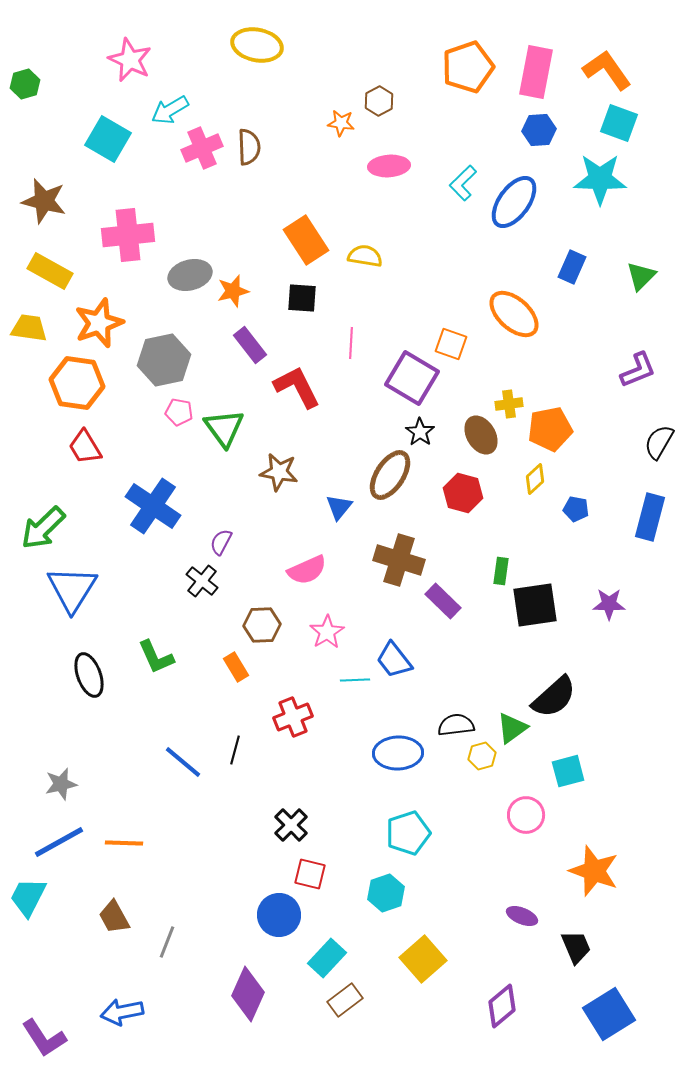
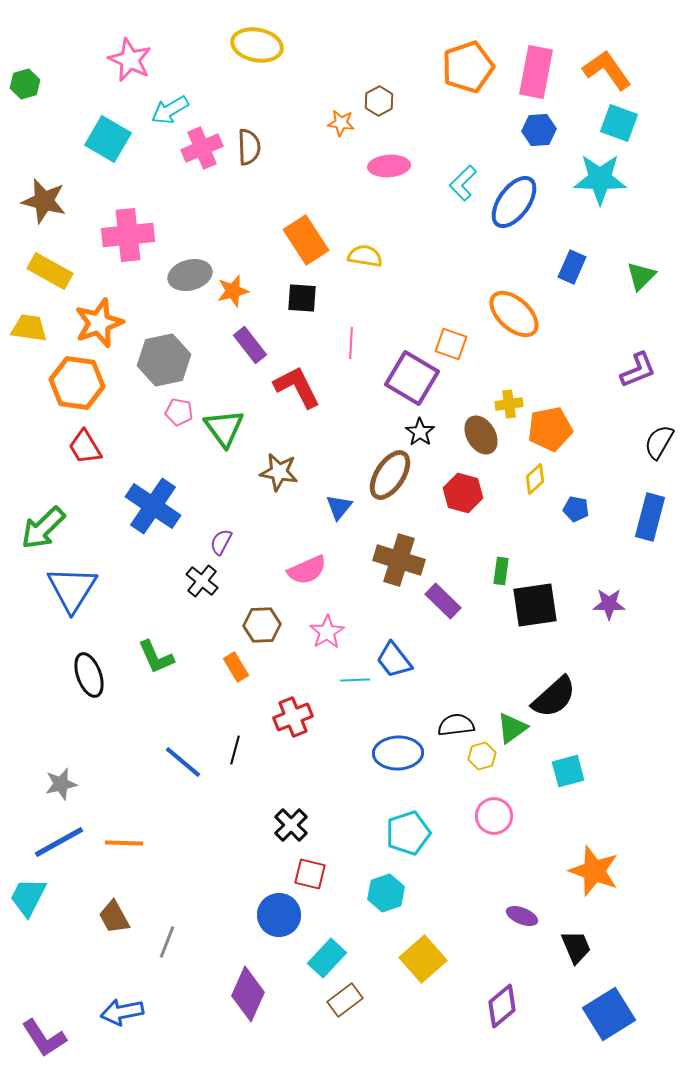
pink circle at (526, 815): moved 32 px left, 1 px down
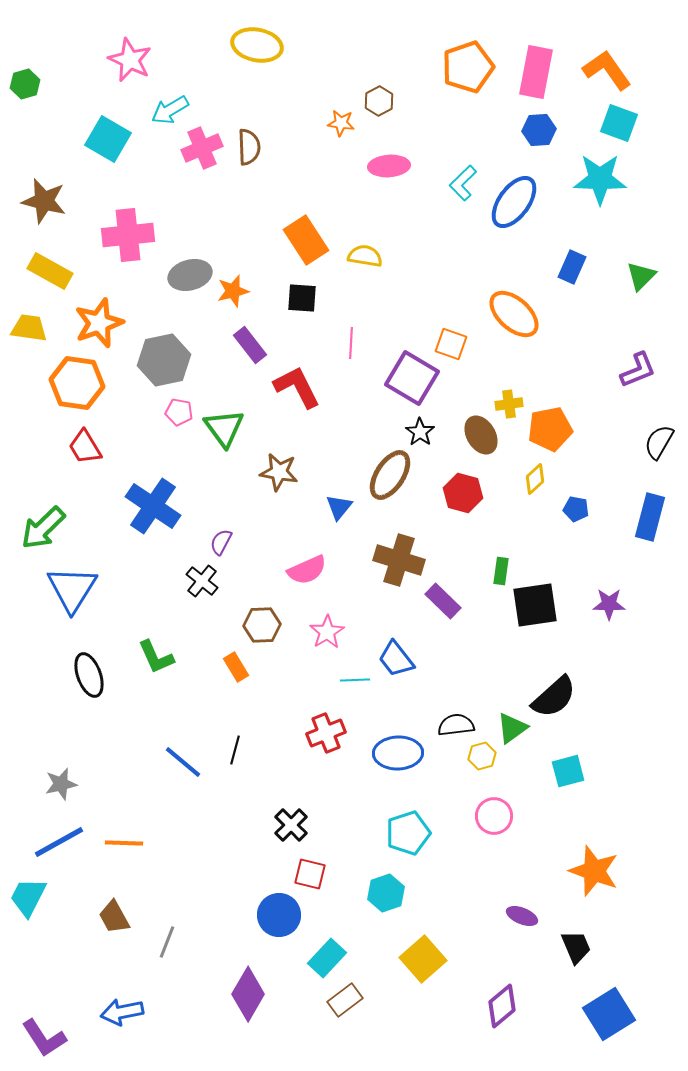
blue trapezoid at (394, 660): moved 2 px right, 1 px up
red cross at (293, 717): moved 33 px right, 16 px down
purple diamond at (248, 994): rotated 6 degrees clockwise
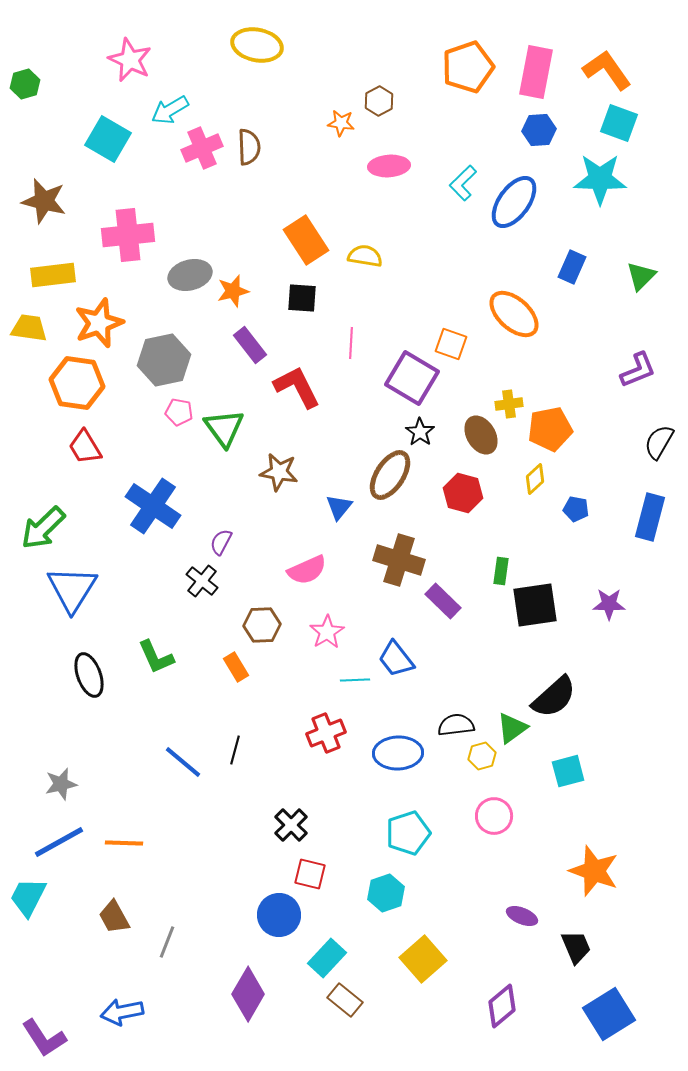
yellow rectangle at (50, 271): moved 3 px right, 4 px down; rotated 36 degrees counterclockwise
brown rectangle at (345, 1000): rotated 76 degrees clockwise
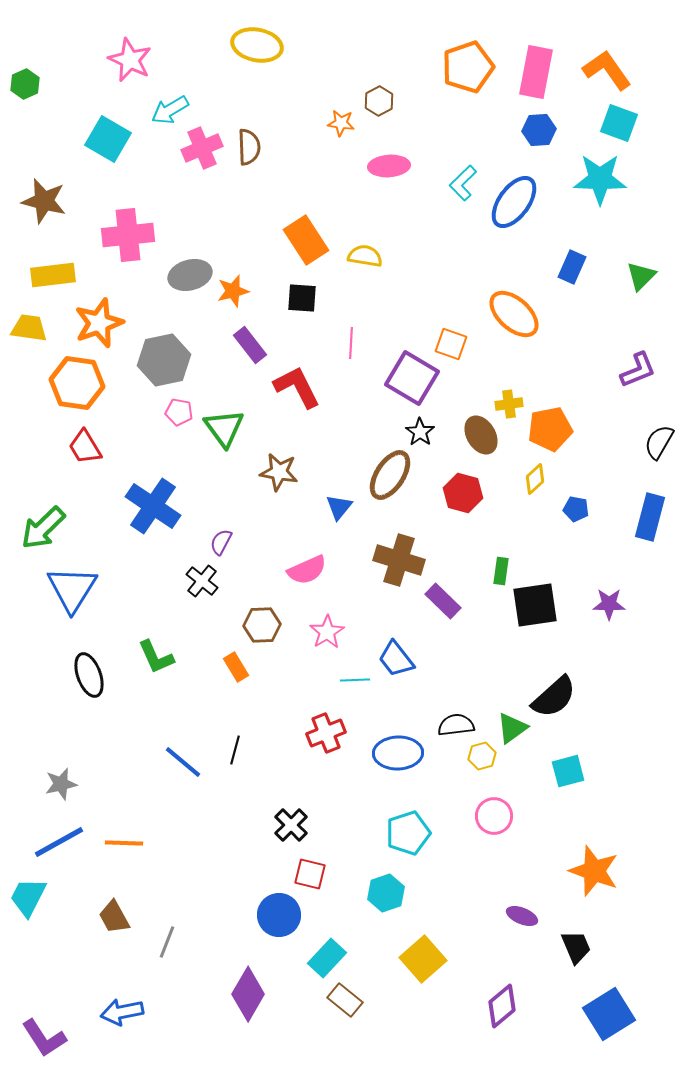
green hexagon at (25, 84): rotated 8 degrees counterclockwise
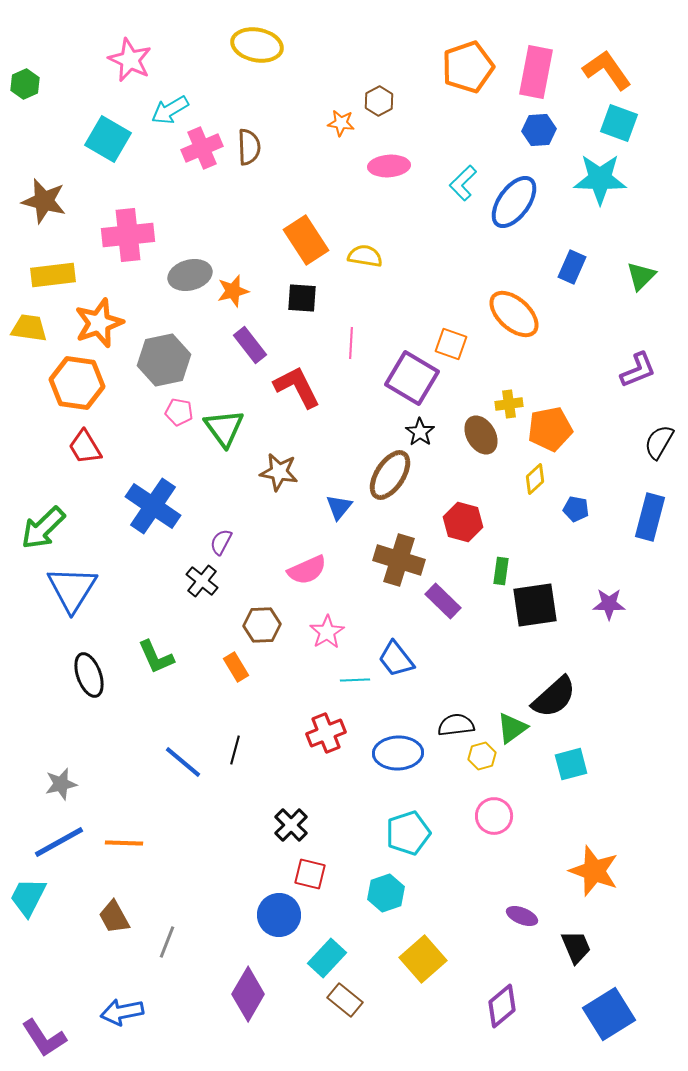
red hexagon at (463, 493): moved 29 px down
cyan square at (568, 771): moved 3 px right, 7 px up
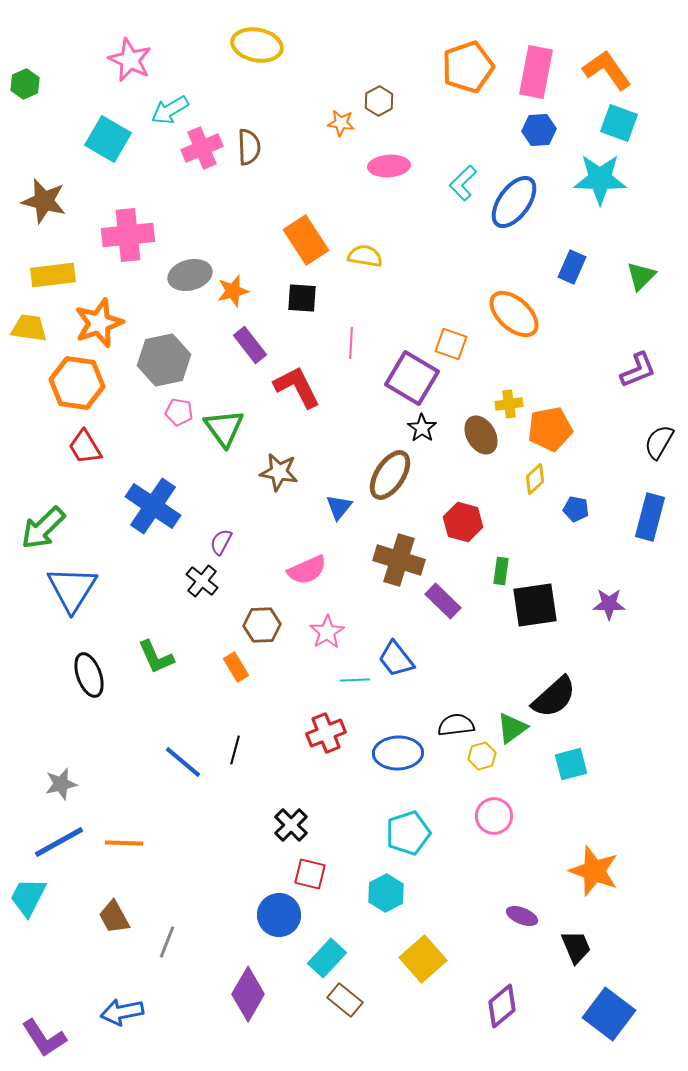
black star at (420, 432): moved 2 px right, 4 px up
cyan hexagon at (386, 893): rotated 9 degrees counterclockwise
blue square at (609, 1014): rotated 21 degrees counterclockwise
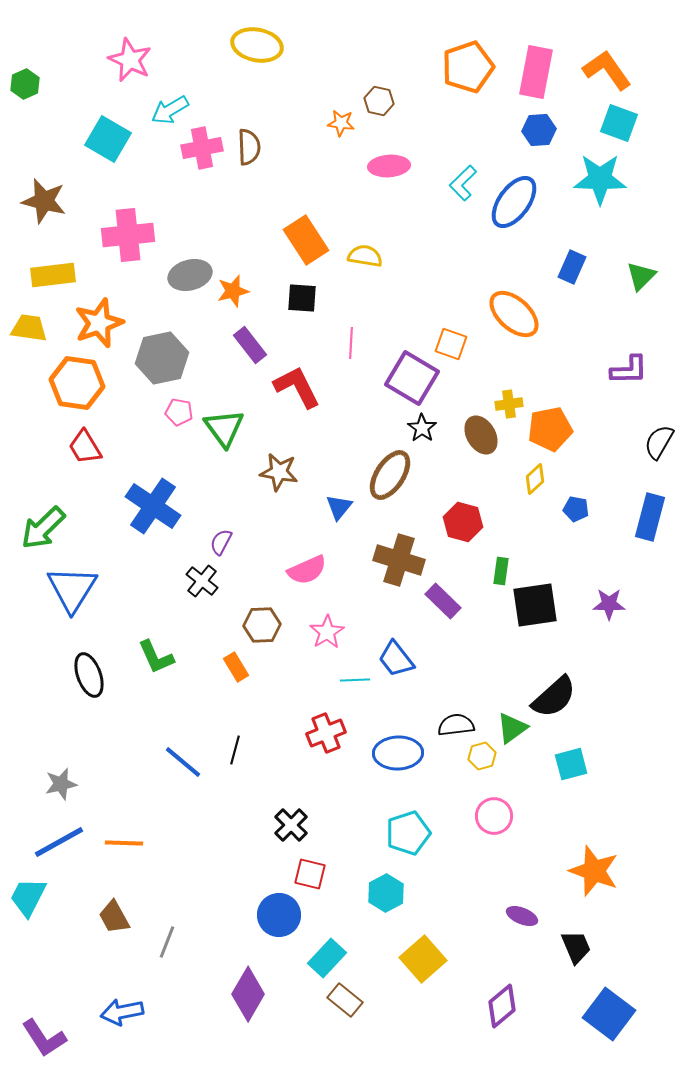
brown hexagon at (379, 101): rotated 20 degrees counterclockwise
pink cross at (202, 148): rotated 12 degrees clockwise
gray hexagon at (164, 360): moved 2 px left, 2 px up
purple L-shape at (638, 370): moved 9 px left; rotated 21 degrees clockwise
